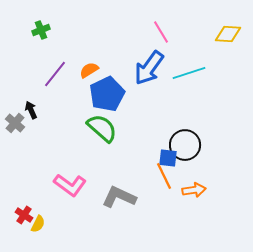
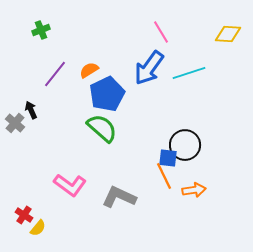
yellow semicircle: moved 4 px down; rotated 12 degrees clockwise
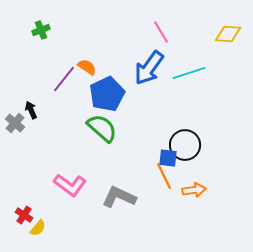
orange semicircle: moved 2 px left, 3 px up; rotated 66 degrees clockwise
purple line: moved 9 px right, 5 px down
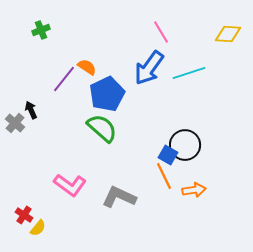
blue square: moved 3 px up; rotated 24 degrees clockwise
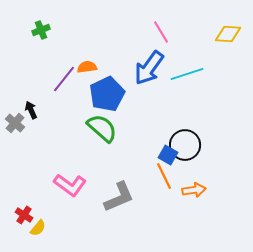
orange semicircle: rotated 42 degrees counterclockwise
cyan line: moved 2 px left, 1 px down
gray L-shape: rotated 132 degrees clockwise
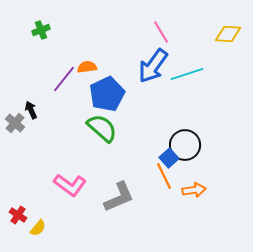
blue arrow: moved 4 px right, 2 px up
blue square: moved 1 px right, 3 px down; rotated 18 degrees clockwise
red cross: moved 6 px left
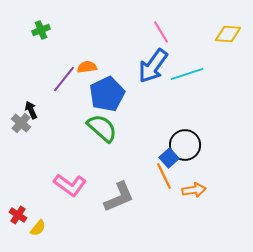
gray cross: moved 6 px right
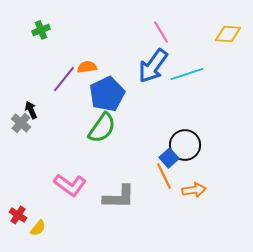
green semicircle: rotated 84 degrees clockwise
gray L-shape: rotated 24 degrees clockwise
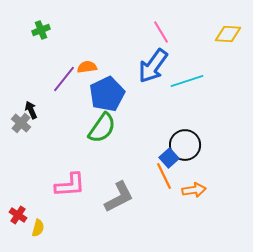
cyan line: moved 7 px down
pink L-shape: rotated 40 degrees counterclockwise
gray L-shape: rotated 28 degrees counterclockwise
yellow semicircle: rotated 24 degrees counterclockwise
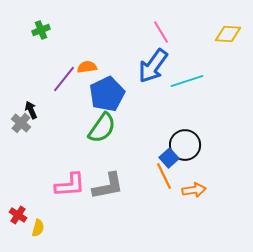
gray L-shape: moved 11 px left, 11 px up; rotated 16 degrees clockwise
